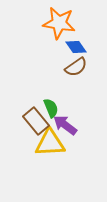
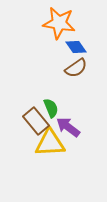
brown semicircle: moved 1 px down
purple arrow: moved 3 px right, 2 px down
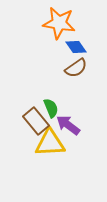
purple arrow: moved 2 px up
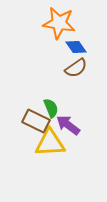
brown rectangle: rotated 24 degrees counterclockwise
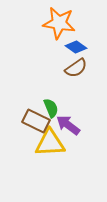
blue diamond: rotated 20 degrees counterclockwise
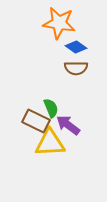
brown semicircle: rotated 35 degrees clockwise
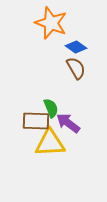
orange star: moved 8 px left; rotated 12 degrees clockwise
brown semicircle: rotated 120 degrees counterclockwise
brown rectangle: rotated 24 degrees counterclockwise
purple arrow: moved 2 px up
